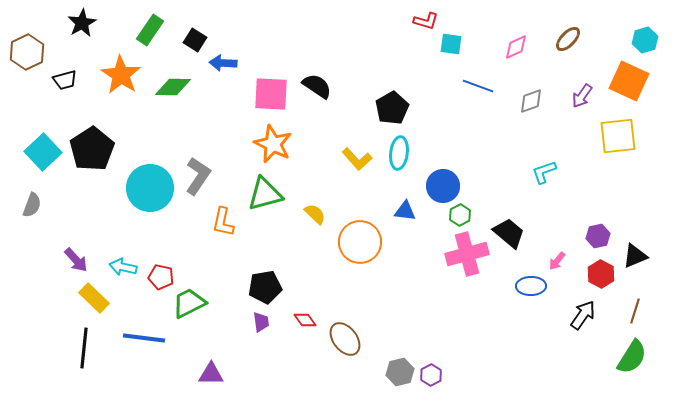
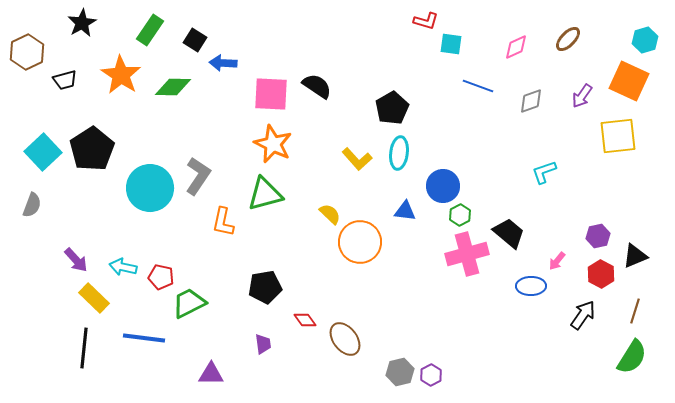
yellow semicircle at (315, 214): moved 15 px right
purple trapezoid at (261, 322): moved 2 px right, 22 px down
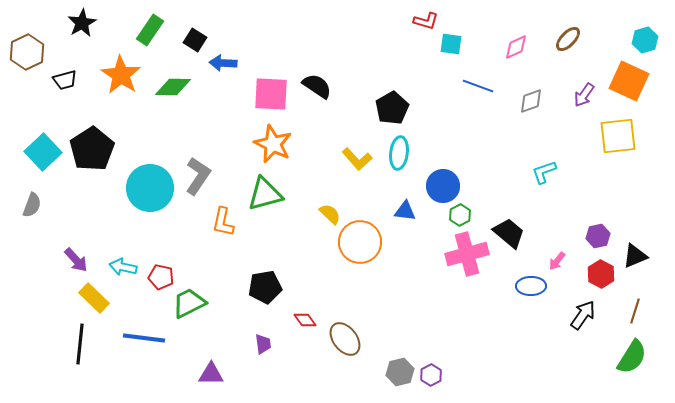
purple arrow at (582, 96): moved 2 px right, 1 px up
black line at (84, 348): moved 4 px left, 4 px up
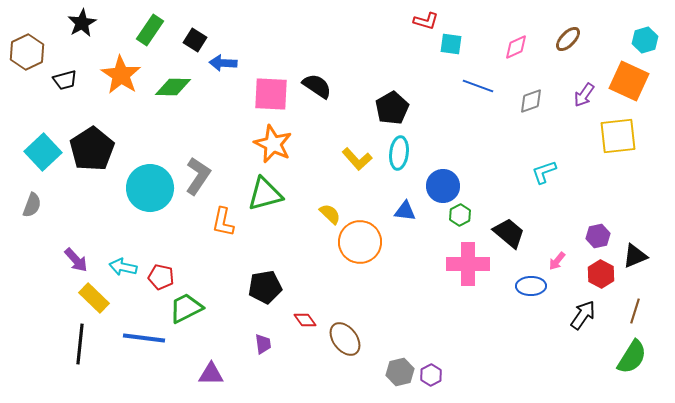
pink cross at (467, 254): moved 1 px right, 10 px down; rotated 15 degrees clockwise
green trapezoid at (189, 303): moved 3 px left, 5 px down
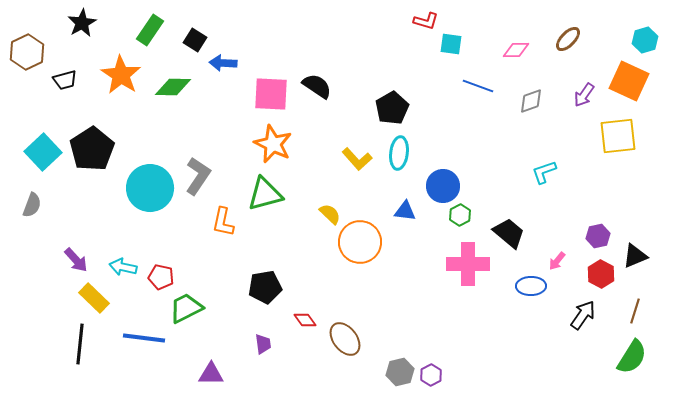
pink diamond at (516, 47): moved 3 px down; rotated 24 degrees clockwise
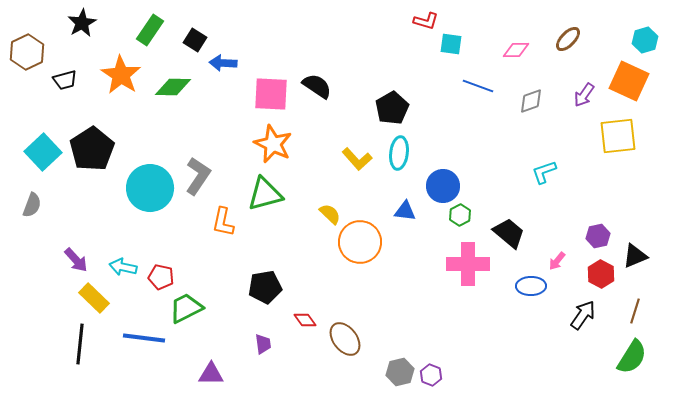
purple hexagon at (431, 375): rotated 10 degrees counterclockwise
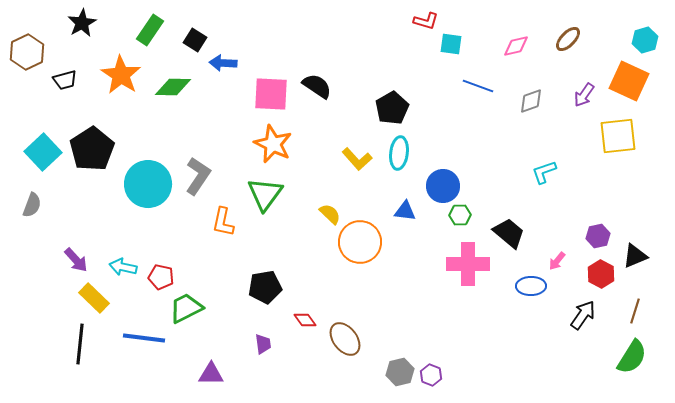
pink diamond at (516, 50): moved 4 px up; rotated 12 degrees counterclockwise
cyan circle at (150, 188): moved 2 px left, 4 px up
green triangle at (265, 194): rotated 39 degrees counterclockwise
green hexagon at (460, 215): rotated 25 degrees clockwise
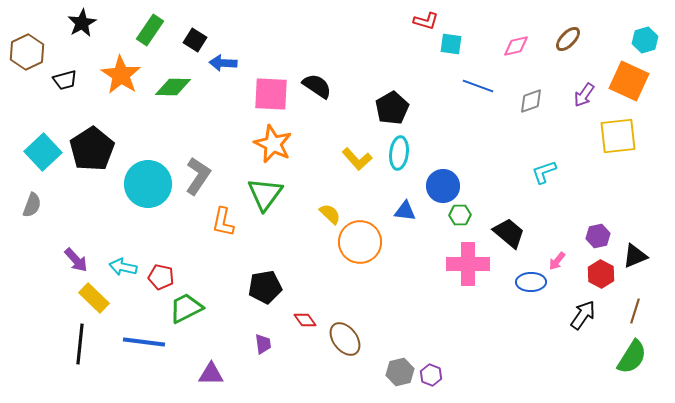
blue ellipse at (531, 286): moved 4 px up
blue line at (144, 338): moved 4 px down
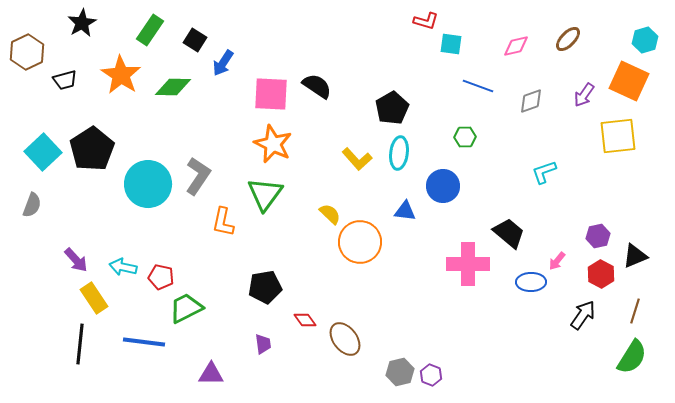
blue arrow at (223, 63): rotated 60 degrees counterclockwise
green hexagon at (460, 215): moved 5 px right, 78 px up
yellow rectangle at (94, 298): rotated 12 degrees clockwise
